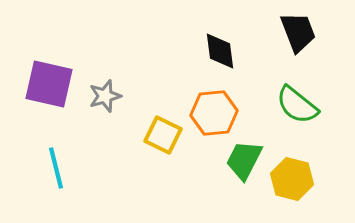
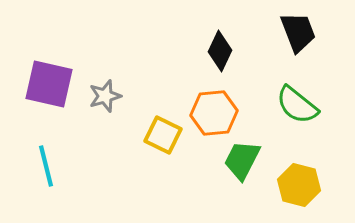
black diamond: rotated 33 degrees clockwise
green trapezoid: moved 2 px left
cyan line: moved 10 px left, 2 px up
yellow hexagon: moved 7 px right, 6 px down
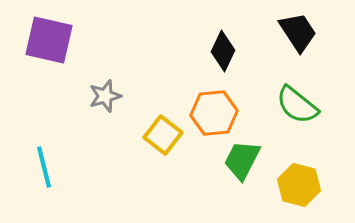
black trapezoid: rotated 12 degrees counterclockwise
black diamond: moved 3 px right
purple square: moved 44 px up
yellow square: rotated 12 degrees clockwise
cyan line: moved 2 px left, 1 px down
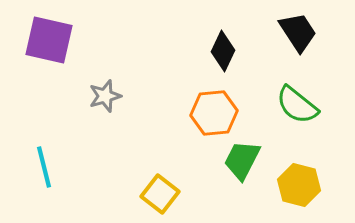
yellow square: moved 3 px left, 59 px down
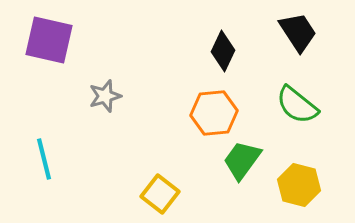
green trapezoid: rotated 9 degrees clockwise
cyan line: moved 8 px up
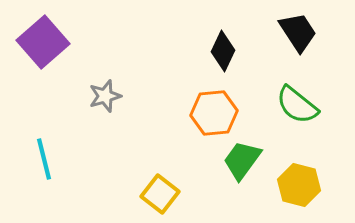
purple square: moved 6 px left, 2 px down; rotated 36 degrees clockwise
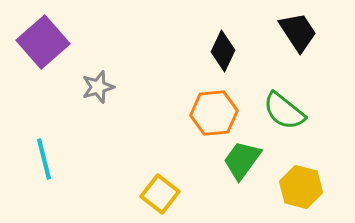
gray star: moved 7 px left, 9 px up
green semicircle: moved 13 px left, 6 px down
yellow hexagon: moved 2 px right, 2 px down
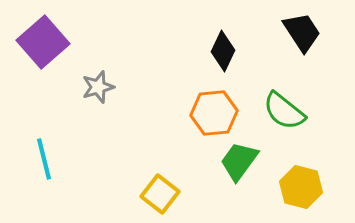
black trapezoid: moved 4 px right
green trapezoid: moved 3 px left, 1 px down
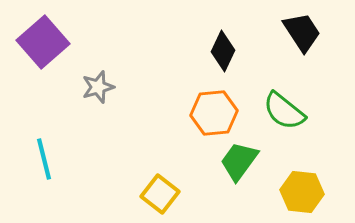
yellow hexagon: moved 1 px right, 5 px down; rotated 9 degrees counterclockwise
